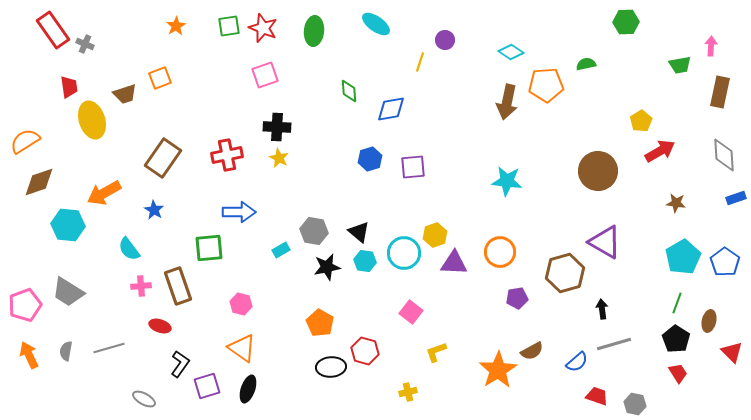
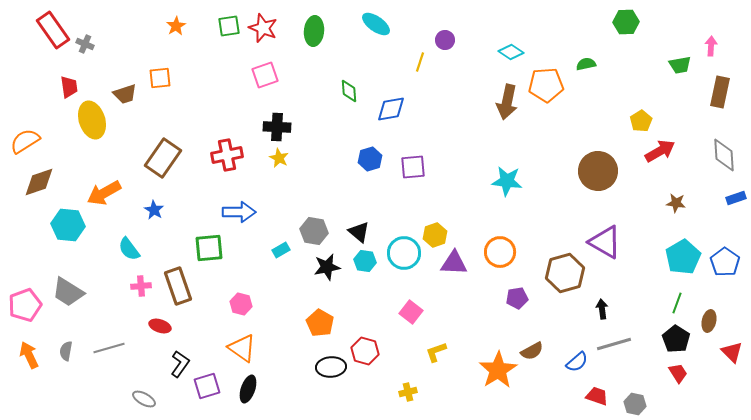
orange square at (160, 78): rotated 15 degrees clockwise
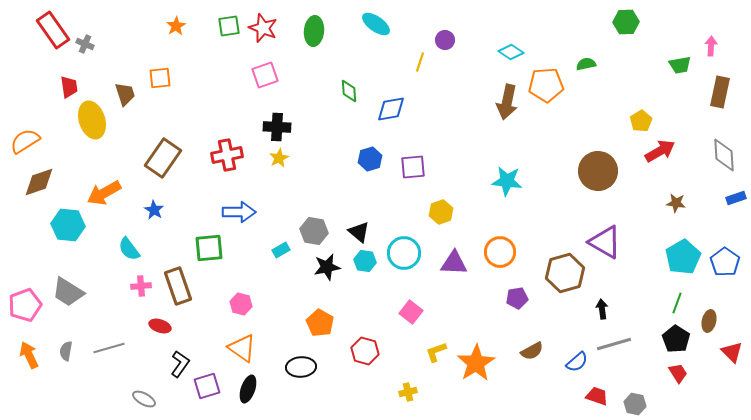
brown trapezoid at (125, 94): rotated 90 degrees counterclockwise
yellow star at (279, 158): rotated 18 degrees clockwise
yellow hexagon at (435, 235): moved 6 px right, 23 px up
black ellipse at (331, 367): moved 30 px left
orange star at (498, 370): moved 22 px left, 7 px up
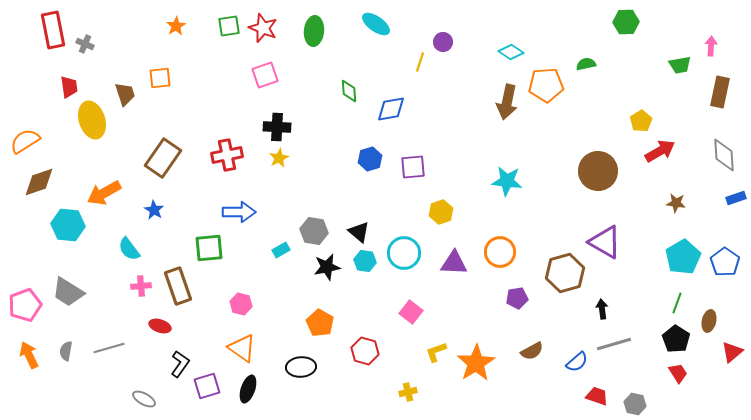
red rectangle at (53, 30): rotated 24 degrees clockwise
purple circle at (445, 40): moved 2 px left, 2 px down
red triangle at (732, 352): rotated 35 degrees clockwise
